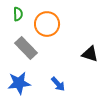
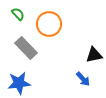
green semicircle: rotated 40 degrees counterclockwise
orange circle: moved 2 px right
black triangle: moved 4 px right, 1 px down; rotated 30 degrees counterclockwise
blue arrow: moved 25 px right, 5 px up
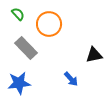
blue arrow: moved 12 px left
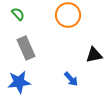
orange circle: moved 19 px right, 9 px up
gray rectangle: rotated 20 degrees clockwise
blue star: moved 1 px up
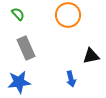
black triangle: moved 3 px left, 1 px down
blue arrow: rotated 28 degrees clockwise
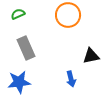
green semicircle: rotated 72 degrees counterclockwise
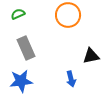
blue star: moved 2 px right, 1 px up
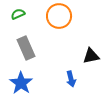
orange circle: moved 9 px left, 1 px down
blue star: moved 2 px down; rotated 30 degrees counterclockwise
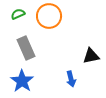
orange circle: moved 10 px left
blue star: moved 1 px right, 2 px up
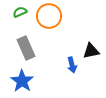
green semicircle: moved 2 px right, 2 px up
black triangle: moved 5 px up
blue arrow: moved 1 px right, 14 px up
